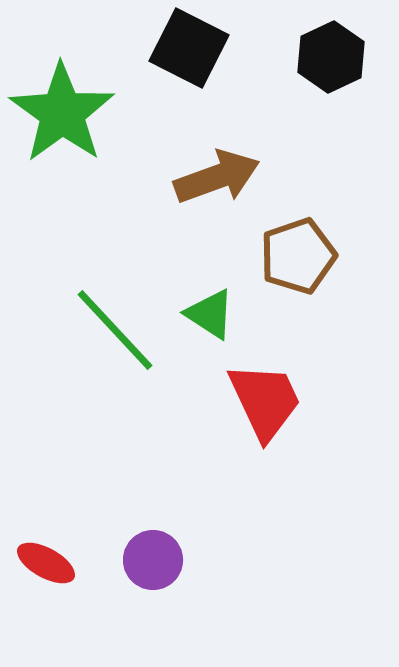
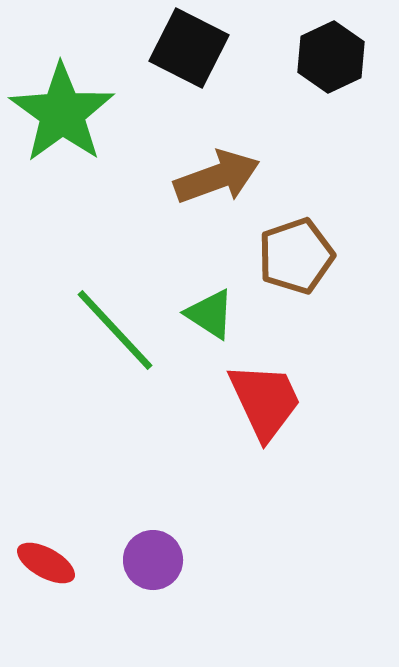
brown pentagon: moved 2 px left
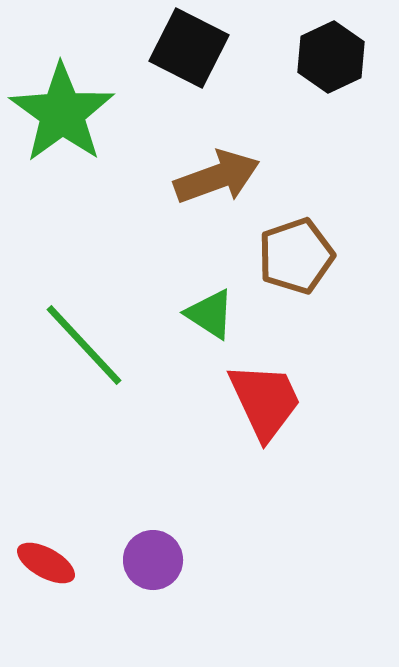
green line: moved 31 px left, 15 px down
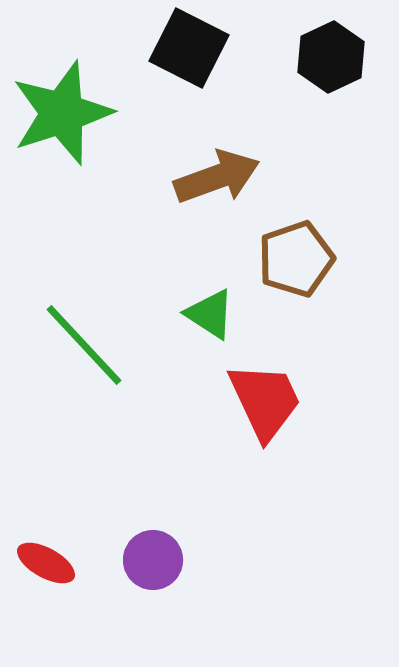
green star: rotated 18 degrees clockwise
brown pentagon: moved 3 px down
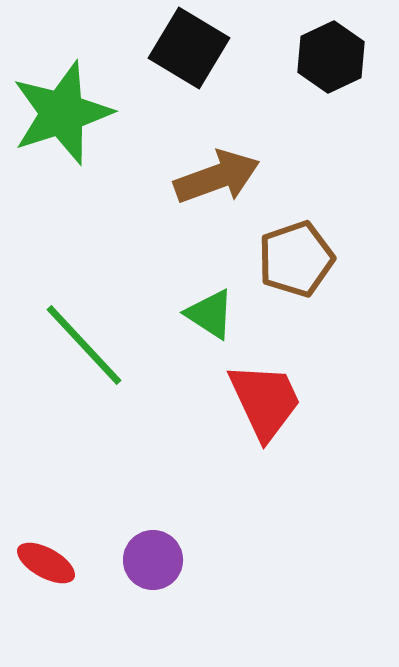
black square: rotated 4 degrees clockwise
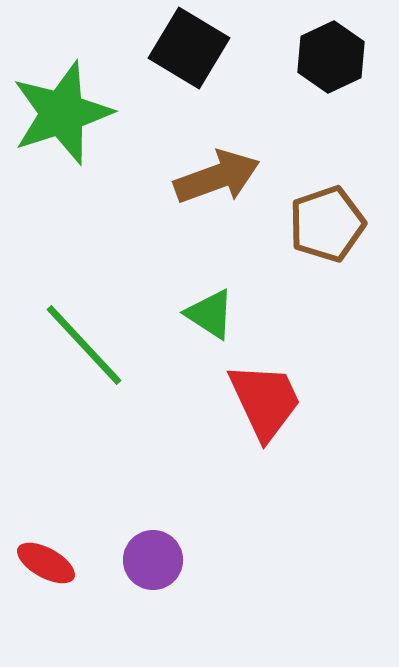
brown pentagon: moved 31 px right, 35 px up
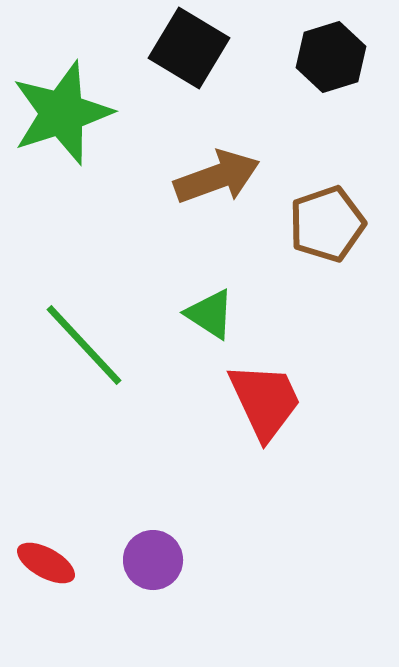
black hexagon: rotated 8 degrees clockwise
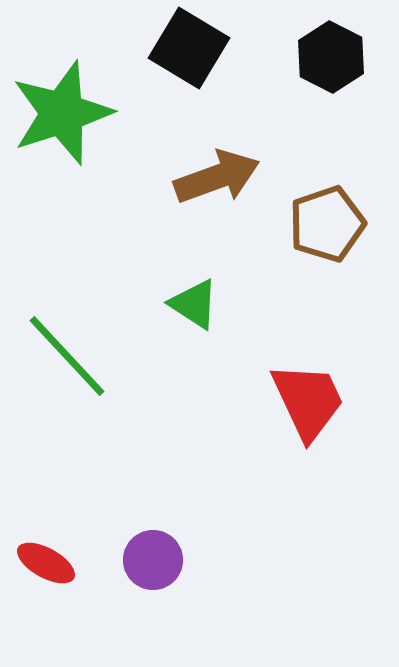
black hexagon: rotated 16 degrees counterclockwise
green triangle: moved 16 px left, 10 px up
green line: moved 17 px left, 11 px down
red trapezoid: moved 43 px right
